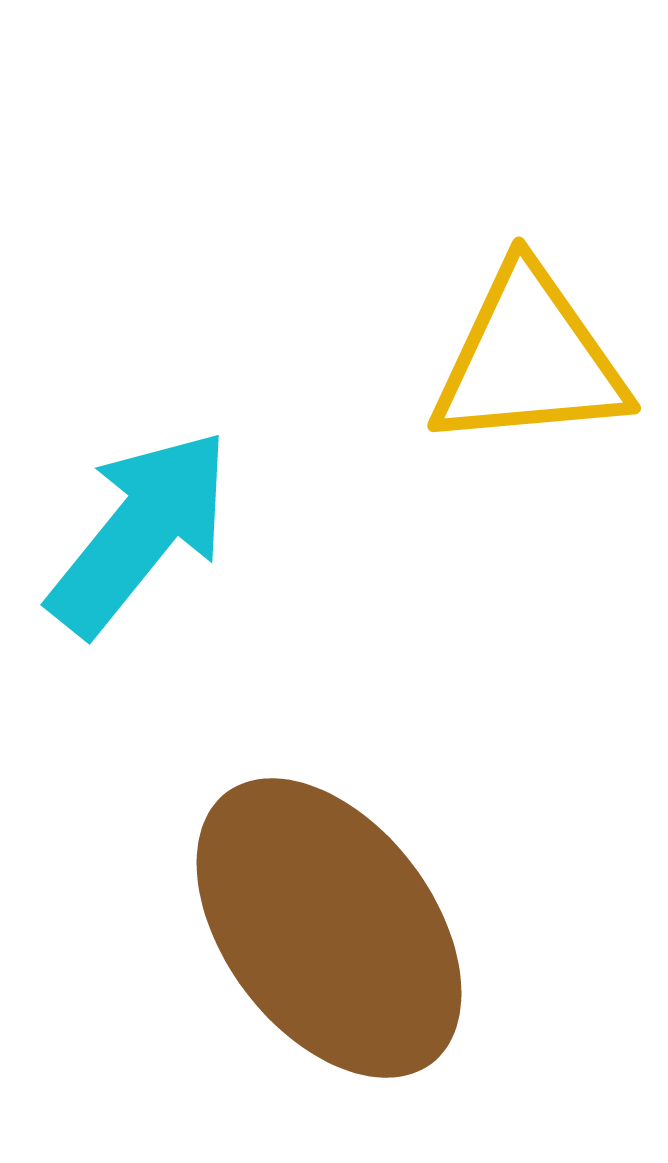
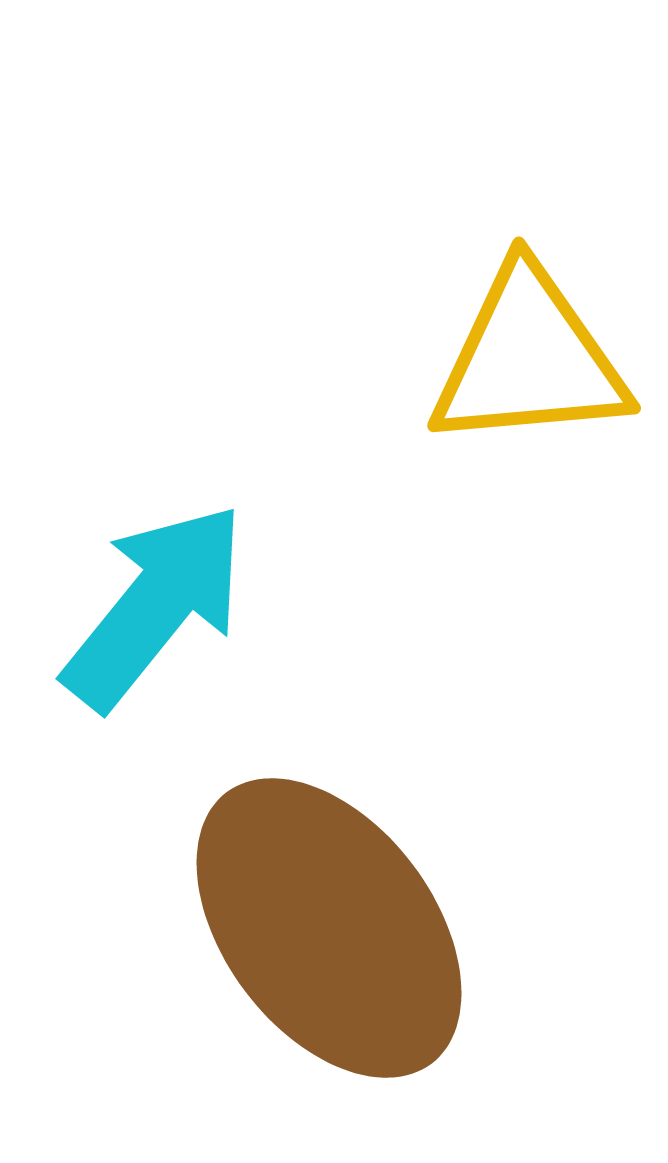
cyan arrow: moved 15 px right, 74 px down
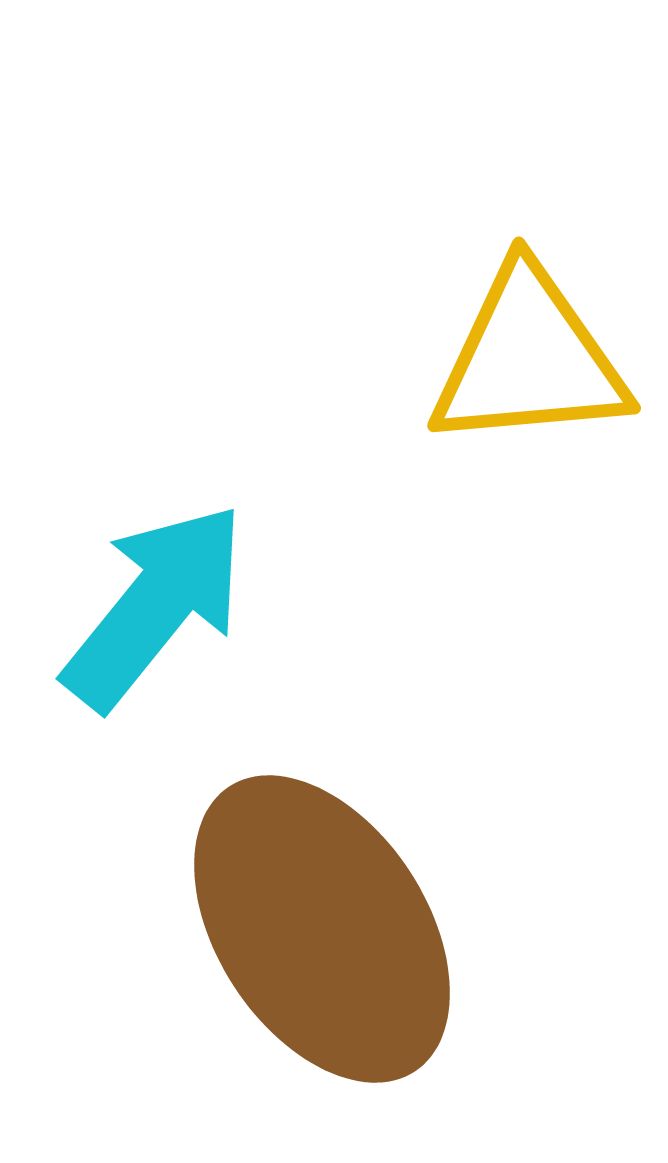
brown ellipse: moved 7 px left, 1 px down; rotated 4 degrees clockwise
